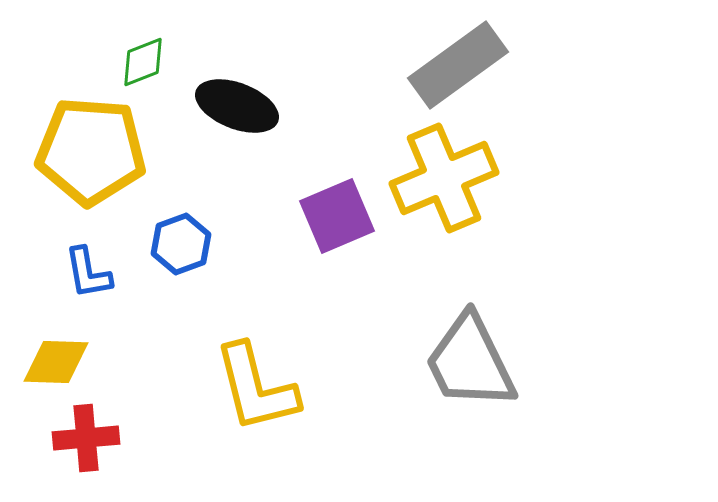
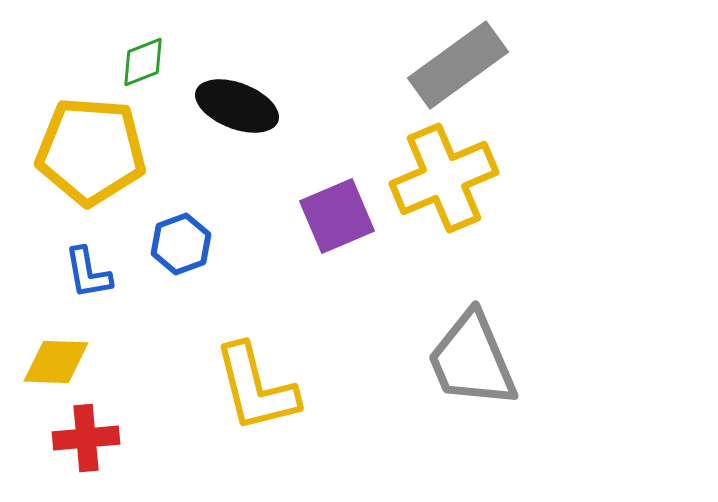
gray trapezoid: moved 2 px right, 2 px up; rotated 3 degrees clockwise
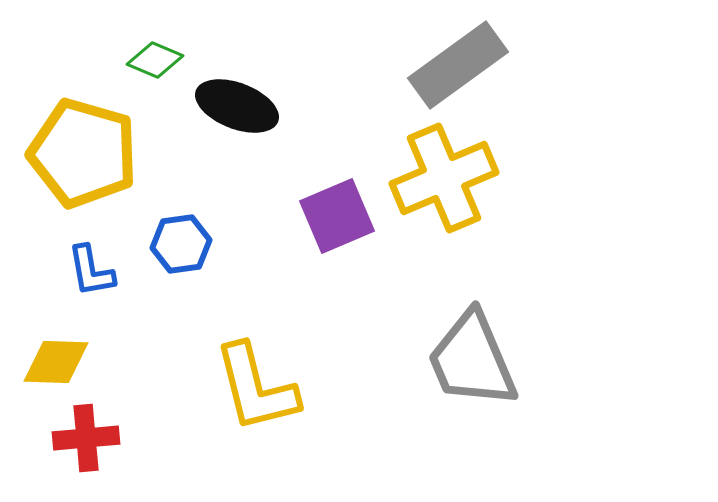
green diamond: moved 12 px right, 2 px up; rotated 44 degrees clockwise
yellow pentagon: moved 8 px left, 2 px down; rotated 12 degrees clockwise
blue hexagon: rotated 12 degrees clockwise
blue L-shape: moved 3 px right, 2 px up
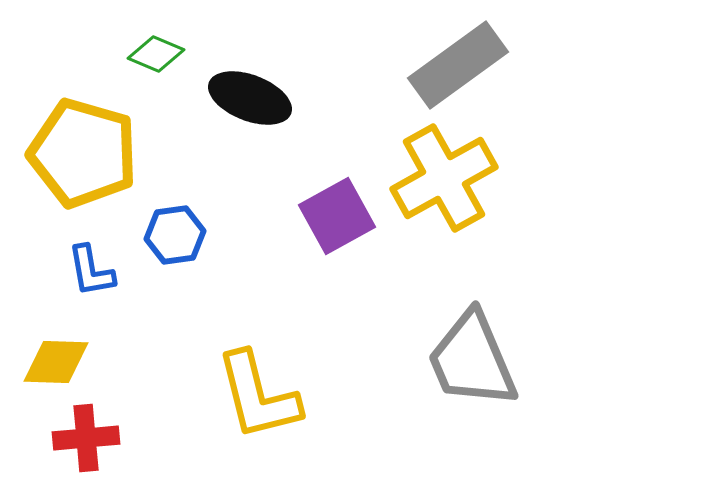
green diamond: moved 1 px right, 6 px up
black ellipse: moved 13 px right, 8 px up
yellow cross: rotated 6 degrees counterclockwise
purple square: rotated 6 degrees counterclockwise
blue hexagon: moved 6 px left, 9 px up
yellow L-shape: moved 2 px right, 8 px down
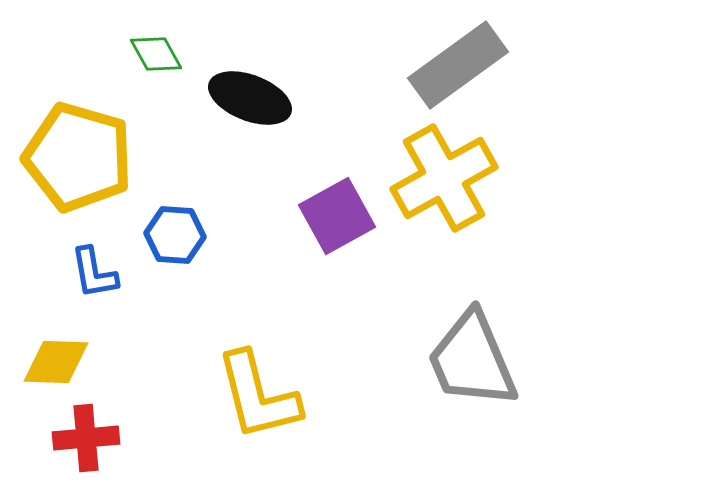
green diamond: rotated 38 degrees clockwise
yellow pentagon: moved 5 px left, 4 px down
blue hexagon: rotated 12 degrees clockwise
blue L-shape: moved 3 px right, 2 px down
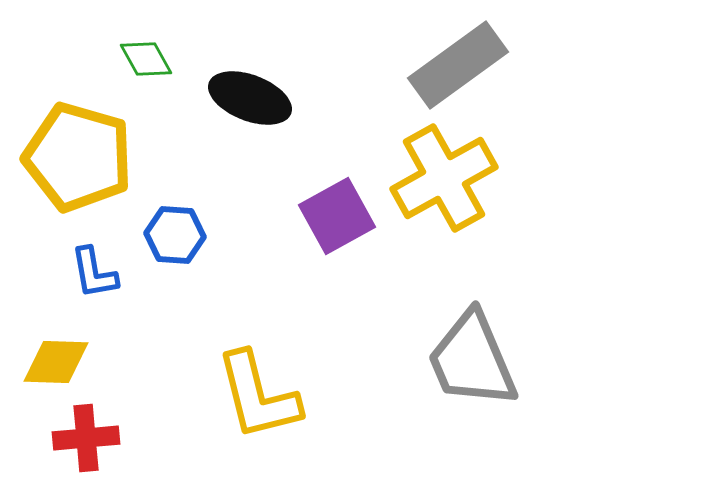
green diamond: moved 10 px left, 5 px down
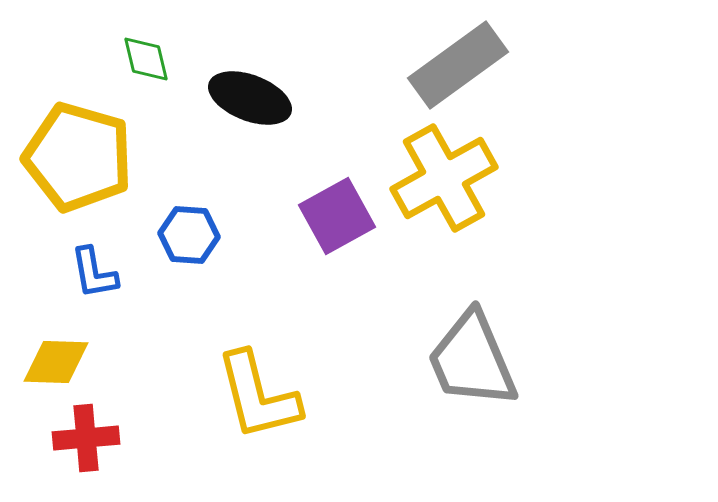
green diamond: rotated 16 degrees clockwise
blue hexagon: moved 14 px right
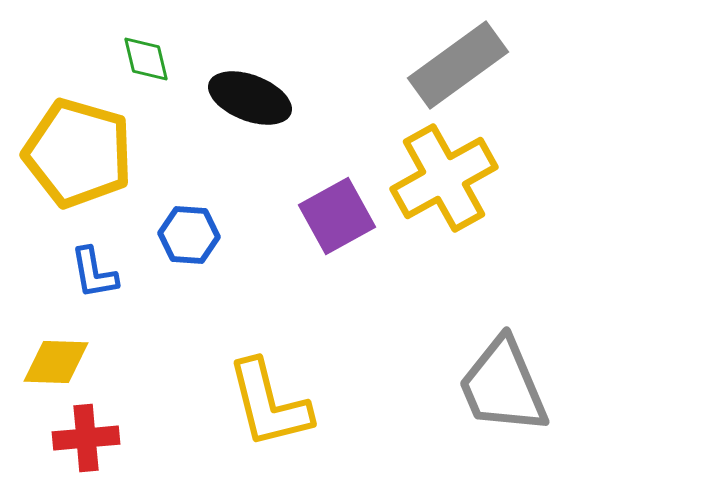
yellow pentagon: moved 4 px up
gray trapezoid: moved 31 px right, 26 px down
yellow L-shape: moved 11 px right, 8 px down
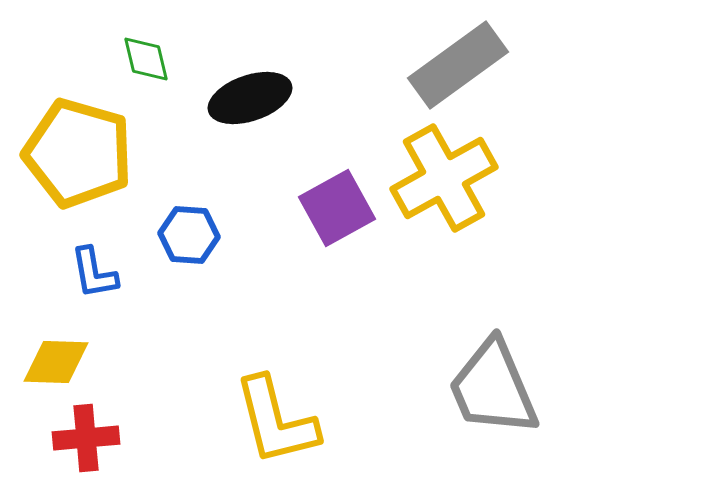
black ellipse: rotated 40 degrees counterclockwise
purple square: moved 8 px up
gray trapezoid: moved 10 px left, 2 px down
yellow L-shape: moved 7 px right, 17 px down
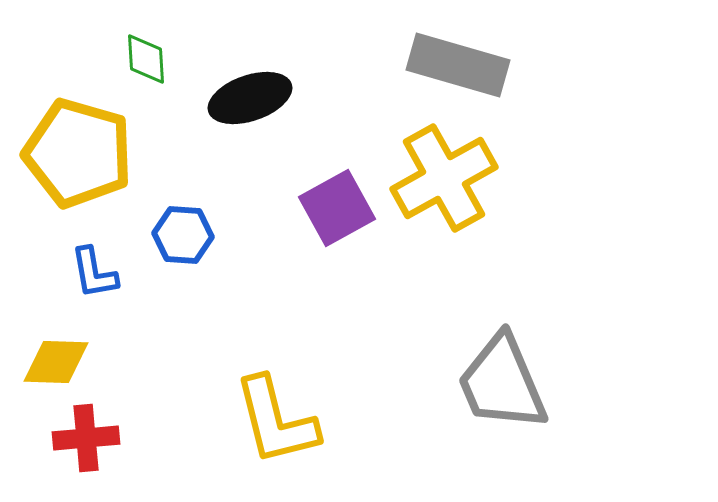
green diamond: rotated 10 degrees clockwise
gray rectangle: rotated 52 degrees clockwise
blue hexagon: moved 6 px left
gray trapezoid: moved 9 px right, 5 px up
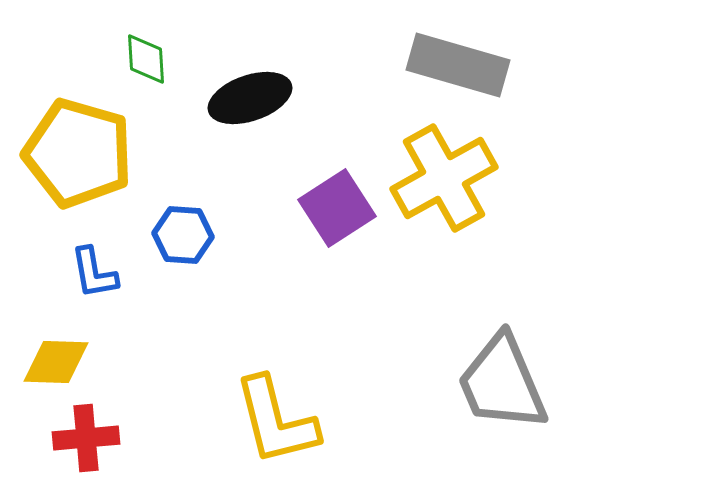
purple square: rotated 4 degrees counterclockwise
